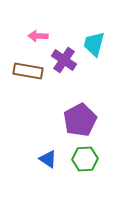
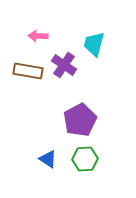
purple cross: moved 5 px down
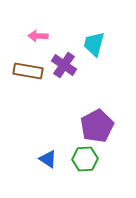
purple pentagon: moved 17 px right, 6 px down
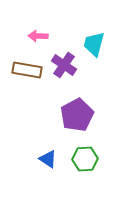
brown rectangle: moved 1 px left, 1 px up
purple pentagon: moved 20 px left, 11 px up
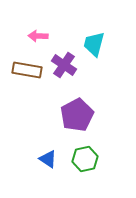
green hexagon: rotated 10 degrees counterclockwise
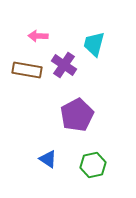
green hexagon: moved 8 px right, 6 px down
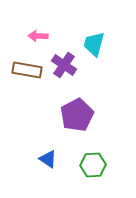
green hexagon: rotated 10 degrees clockwise
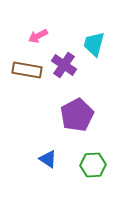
pink arrow: rotated 30 degrees counterclockwise
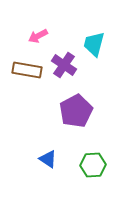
purple pentagon: moved 1 px left, 4 px up
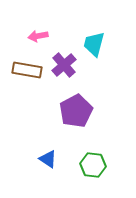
pink arrow: rotated 18 degrees clockwise
purple cross: rotated 15 degrees clockwise
green hexagon: rotated 10 degrees clockwise
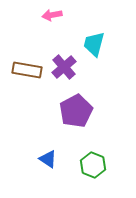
pink arrow: moved 14 px right, 21 px up
purple cross: moved 2 px down
green hexagon: rotated 15 degrees clockwise
